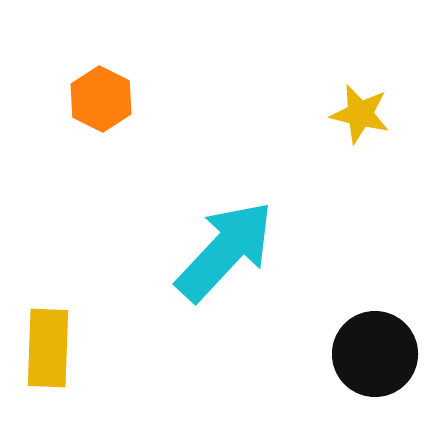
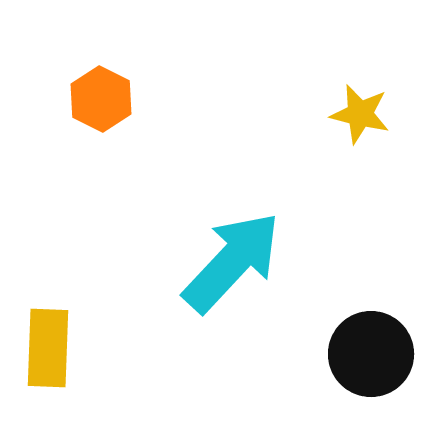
cyan arrow: moved 7 px right, 11 px down
black circle: moved 4 px left
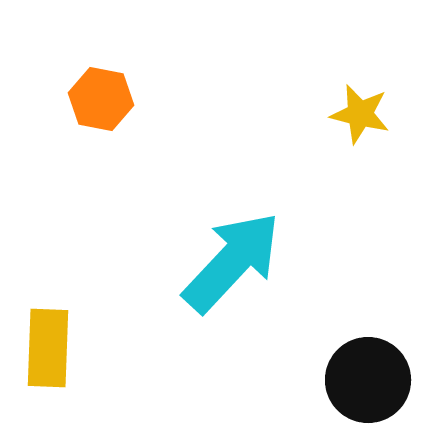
orange hexagon: rotated 16 degrees counterclockwise
black circle: moved 3 px left, 26 px down
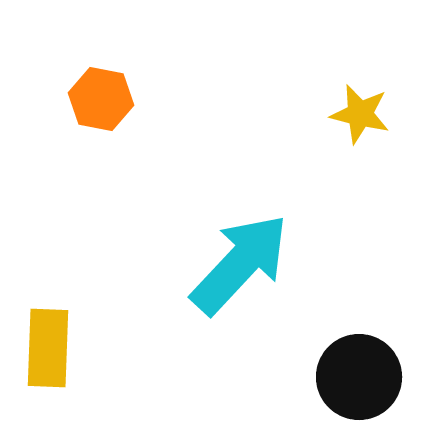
cyan arrow: moved 8 px right, 2 px down
black circle: moved 9 px left, 3 px up
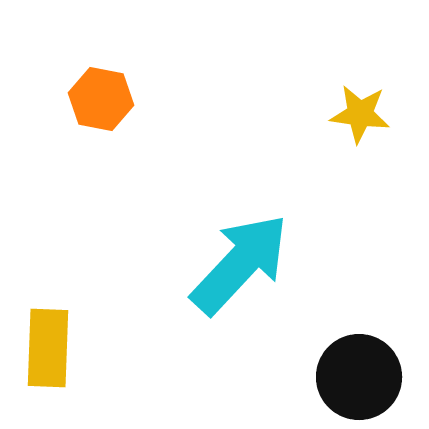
yellow star: rotated 6 degrees counterclockwise
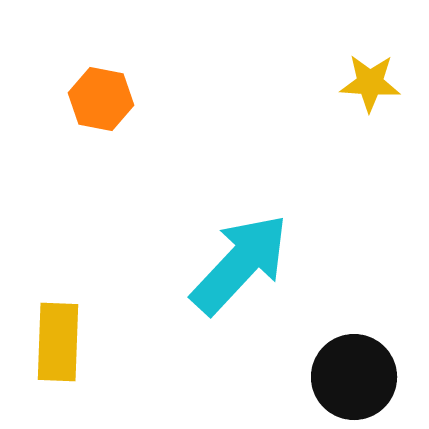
yellow star: moved 10 px right, 31 px up; rotated 4 degrees counterclockwise
yellow rectangle: moved 10 px right, 6 px up
black circle: moved 5 px left
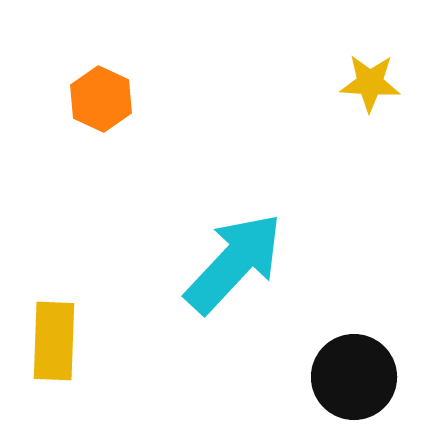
orange hexagon: rotated 14 degrees clockwise
cyan arrow: moved 6 px left, 1 px up
yellow rectangle: moved 4 px left, 1 px up
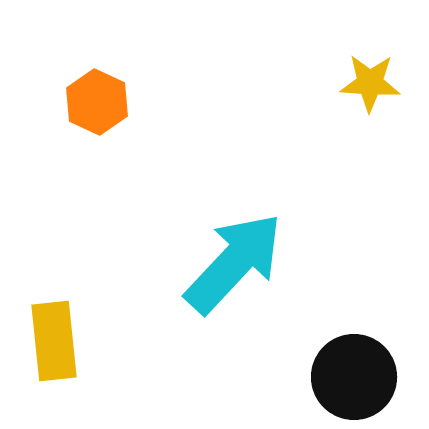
orange hexagon: moved 4 px left, 3 px down
yellow rectangle: rotated 8 degrees counterclockwise
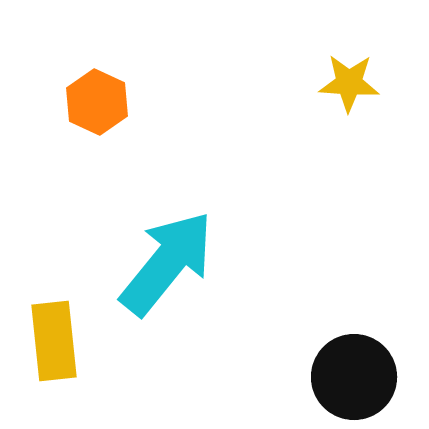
yellow star: moved 21 px left
cyan arrow: moved 67 px left; rotated 4 degrees counterclockwise
